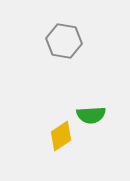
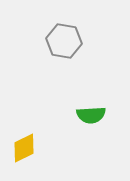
yellow diamond: moved 37 px left, 12 px down; rotated 8 degrees clockwise
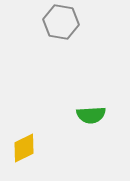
gray hexagon: moved 3 px left, 19 px up
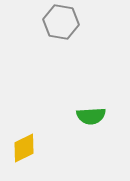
green semicircle: moved 1 px down
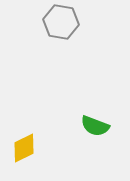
green semicircle: moved 4 px right, 10 px down; rotated 24 degrees clockwise
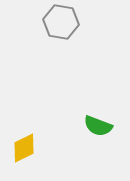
green semicircle: moved 3 px right
